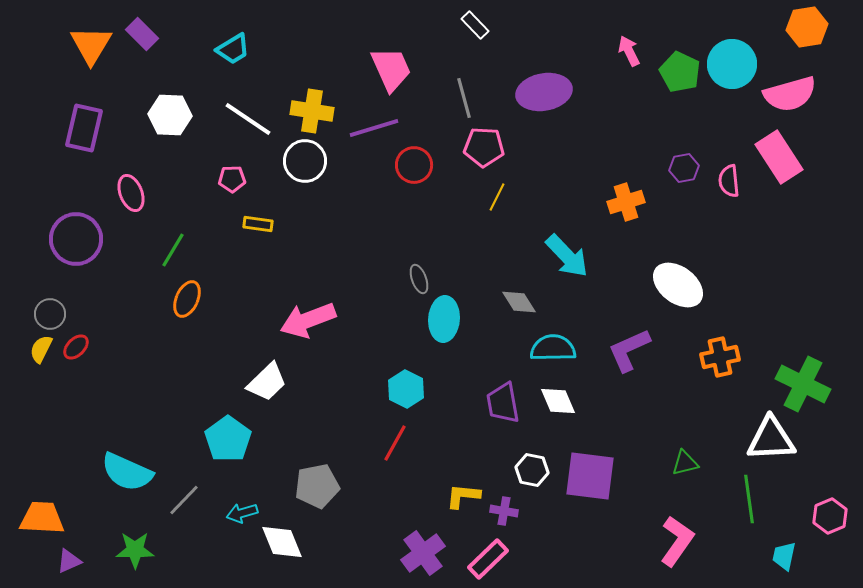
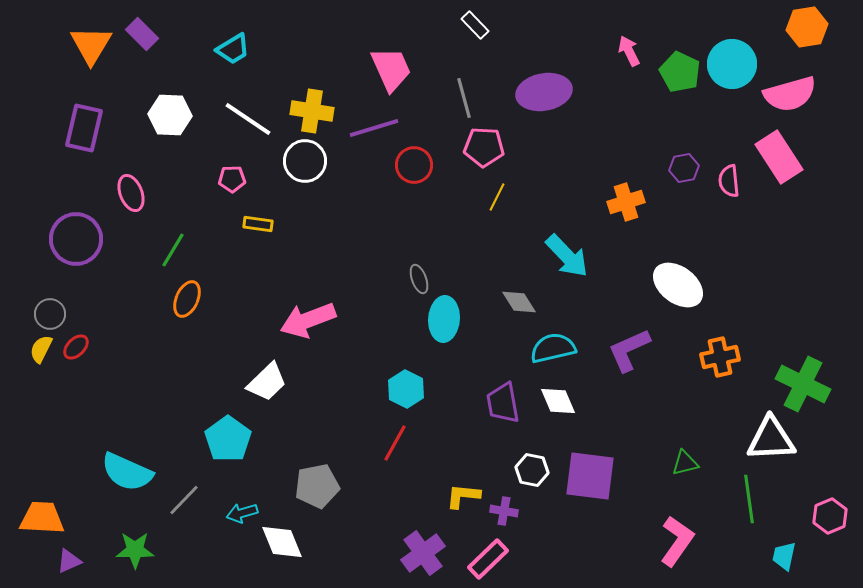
cyan semicircle at (553, 348): rotated 12 degrees counterclockwise
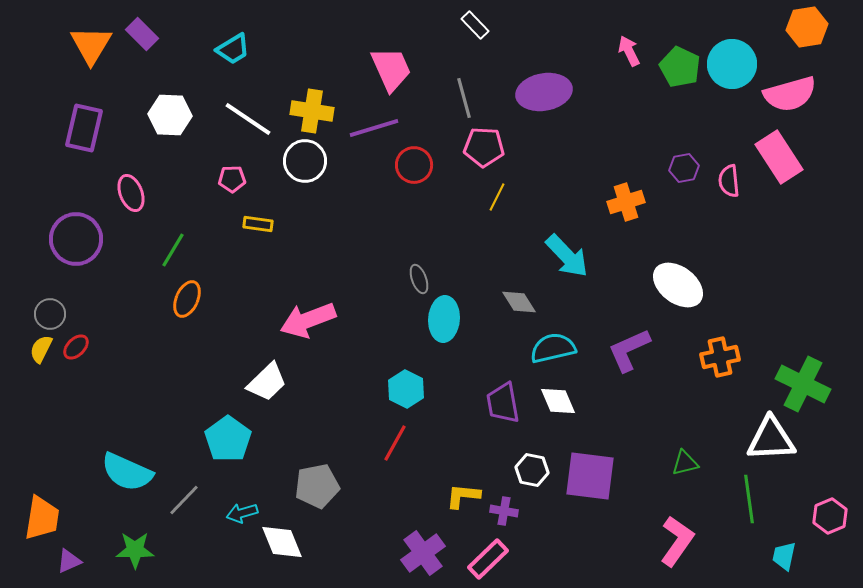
green pentagon at (680, 72): moved 5 px up
orange trapezoid at (42, 518): rotated 96 degrees clockwise
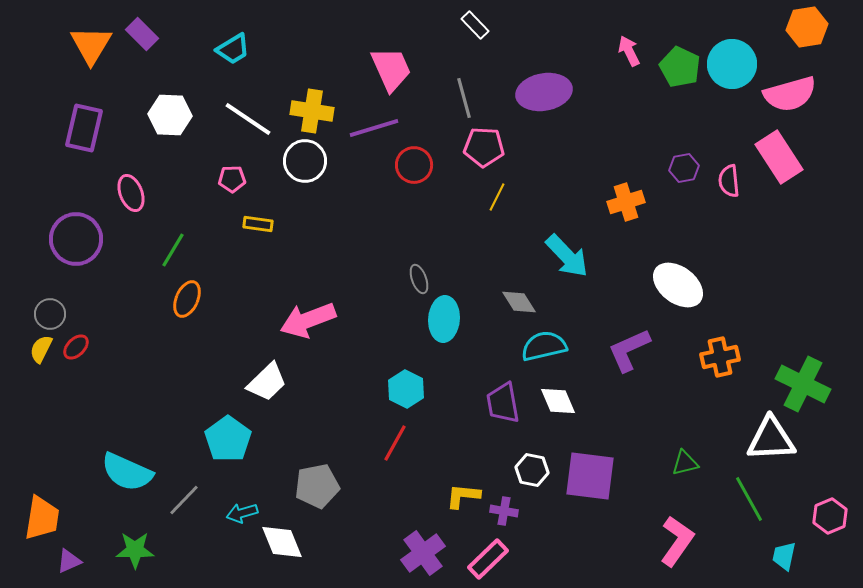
cyan semicircle at (553, 348): moved 9 px left, 2 px up
green line at (749, 499): rotated 21 degrees counterclockwise
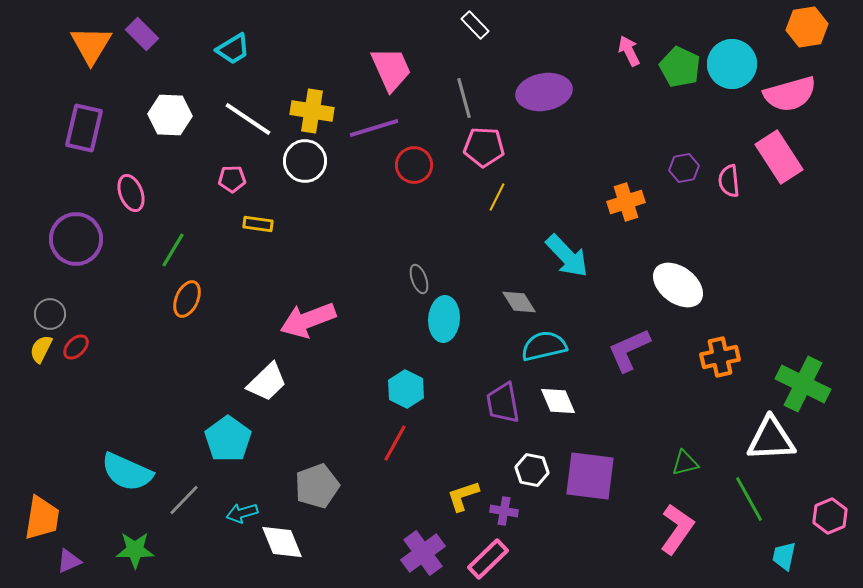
gray pentagon at (317, 486): rotated 9 degrees counterclockwise
yellow L-shape at (463, 496): rotated 24 degrees counterclockwise
pink L-shape at (677, 541): moved 12 px up
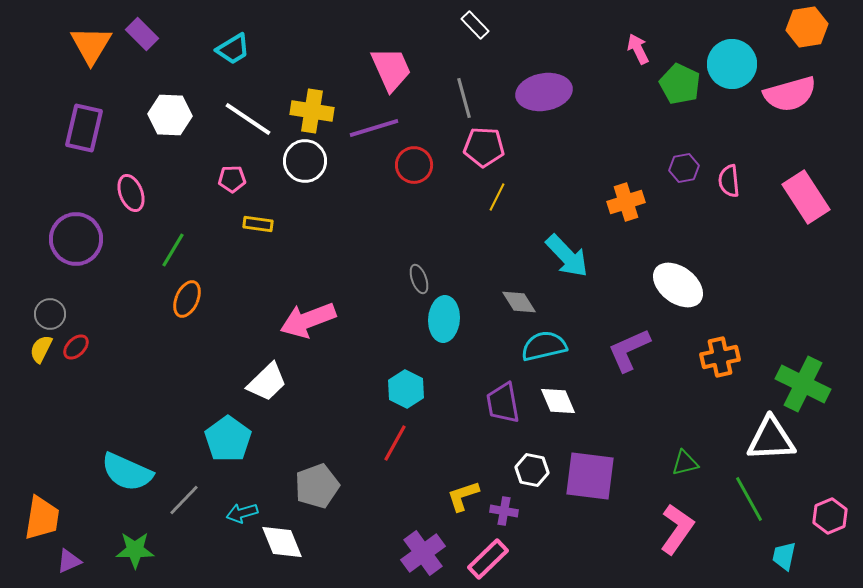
pink arrow at (629, 51): moved 9 px right, 2 px up
green pentagon at (680, 67): moved 17 px down
pink rectangle at (779, 157): moved 27 px right, 40 px down
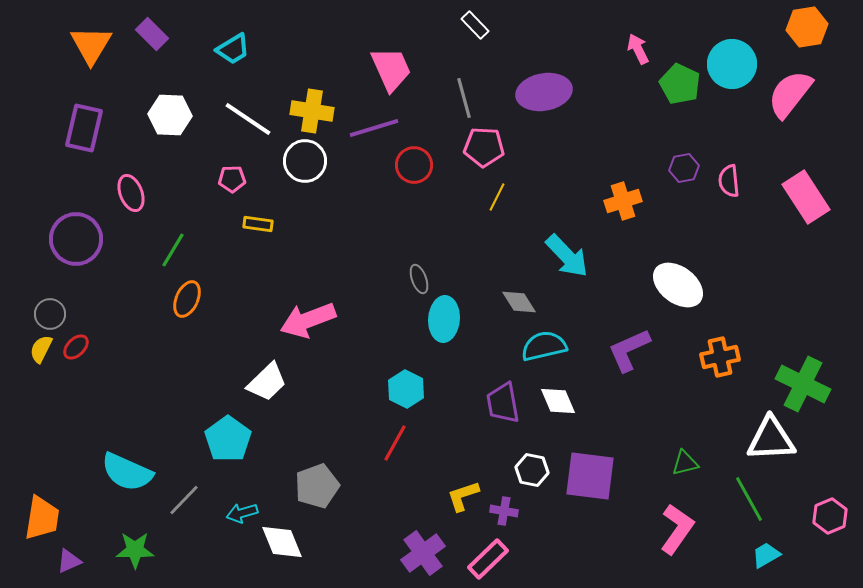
purple rectangle at (142, 34): moved 10 px right
pink semicircle at (790, 94): rotated 144 degrees clockwise
orange cross at (626, 202): moved 3 px left, 1 px up
cyan trapezoid at (784, 556): moved 18 px left, 1 px up; rotated 48 degrees clockwise
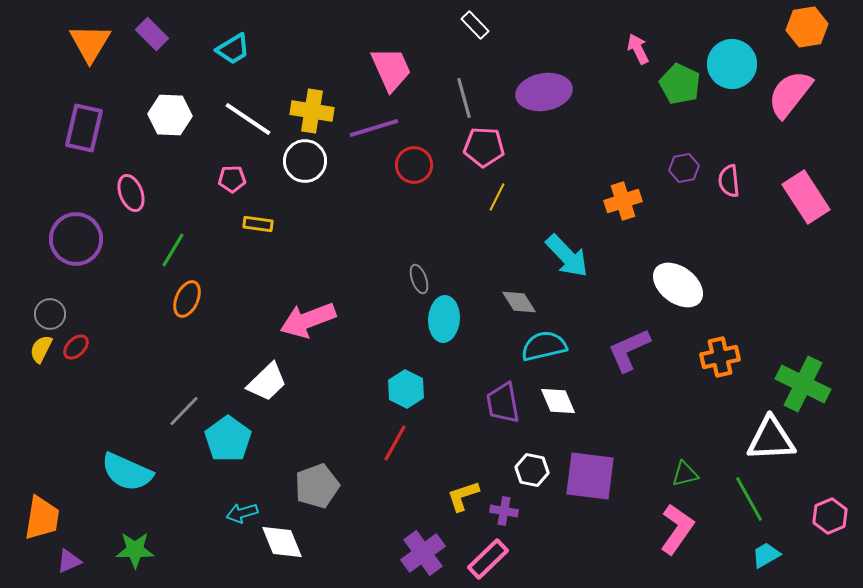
orange triangle at (91, 45): moved 1 px left, 2 px up
green triangle at (685, 463): moved 11 px down
gray line at (184, 500): moved 89 px up
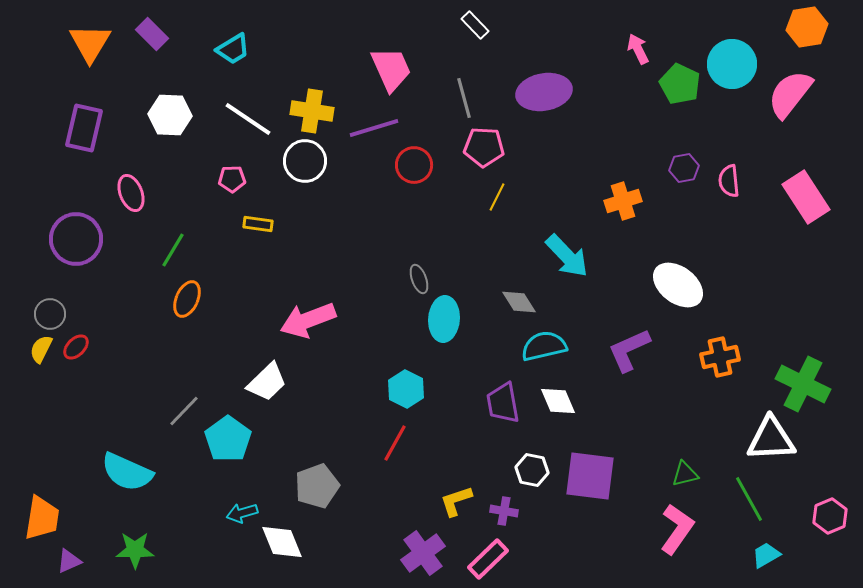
yellow L-shape at (463, 496): moved 7 px left, 5 px down
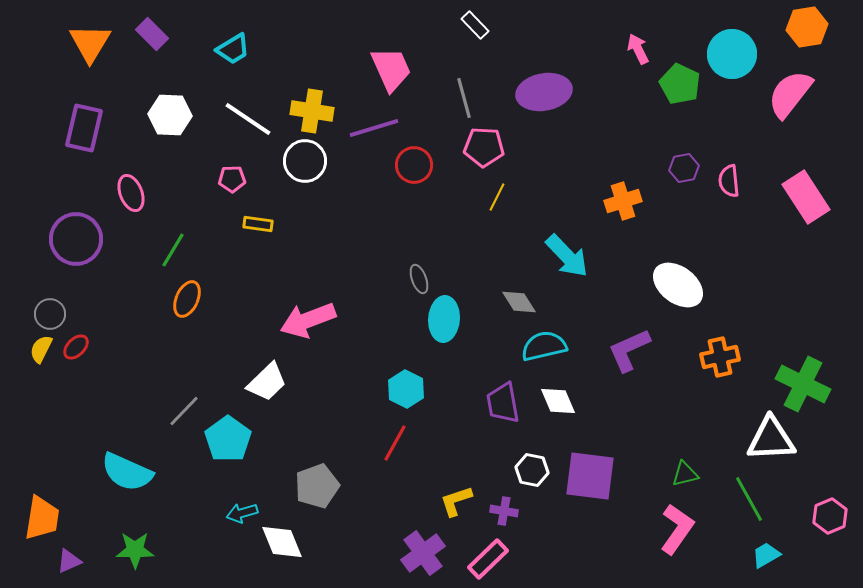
cyan circle at (732, 64): moved 10 px up
